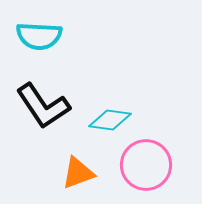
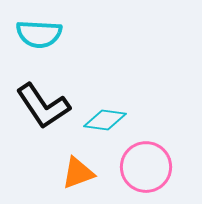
cyan semicircle: moved 2 px up
cyan diamond: moved 5 px left
pink circle: moved 2 px down
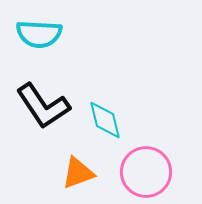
cyan diamond: rotated 69 degrees clockwise
pink circle: moved 5 px down
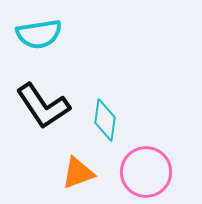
cyan semicircle: rotated 12 degrees counterclockwise
cyan diamond: rotated 21 degrees clockwise
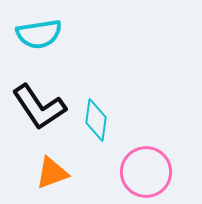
black L-shape: moved 4 px left, 1 px down
cyan diamond: moved 9 px left
orange triangle: moved 26 px left
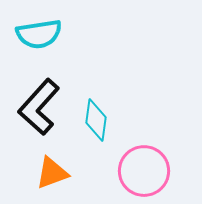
black L-shape: rotated 76 degrees clockwise
pink circle: moved 2 px left, 1 px up
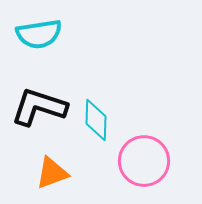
black L-shape: rotated 66 degrees clockwise
cyan diamond: rotated 6 degrees counterclockwise
pink circle: moved 10 px up
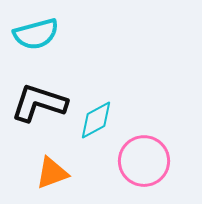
cyan semicircle: moved 3 px left; rotated 6 degrees counterclockwise
black L-shape: moved 4 px up
cyan diamond: rotated 60 degrees clockwise
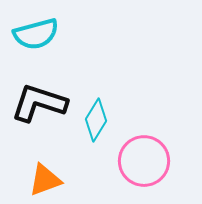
cyan diamond: rotated 30 degrees counterclockwise
orange triangle: moved 7 px left, 7 px down
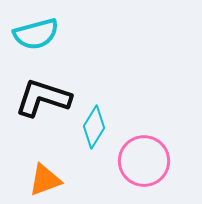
black L-shape: moved 4 px right, 5 px up
cyan diamond: moved 2 px left, 7 px down
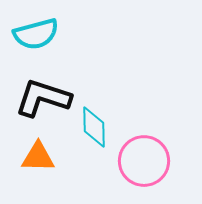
cyan diamond: rotated 33 degrees counterclockwise
orange triangle: moved 7 px left, 23 px up; rotated 21 degrees clockwise
